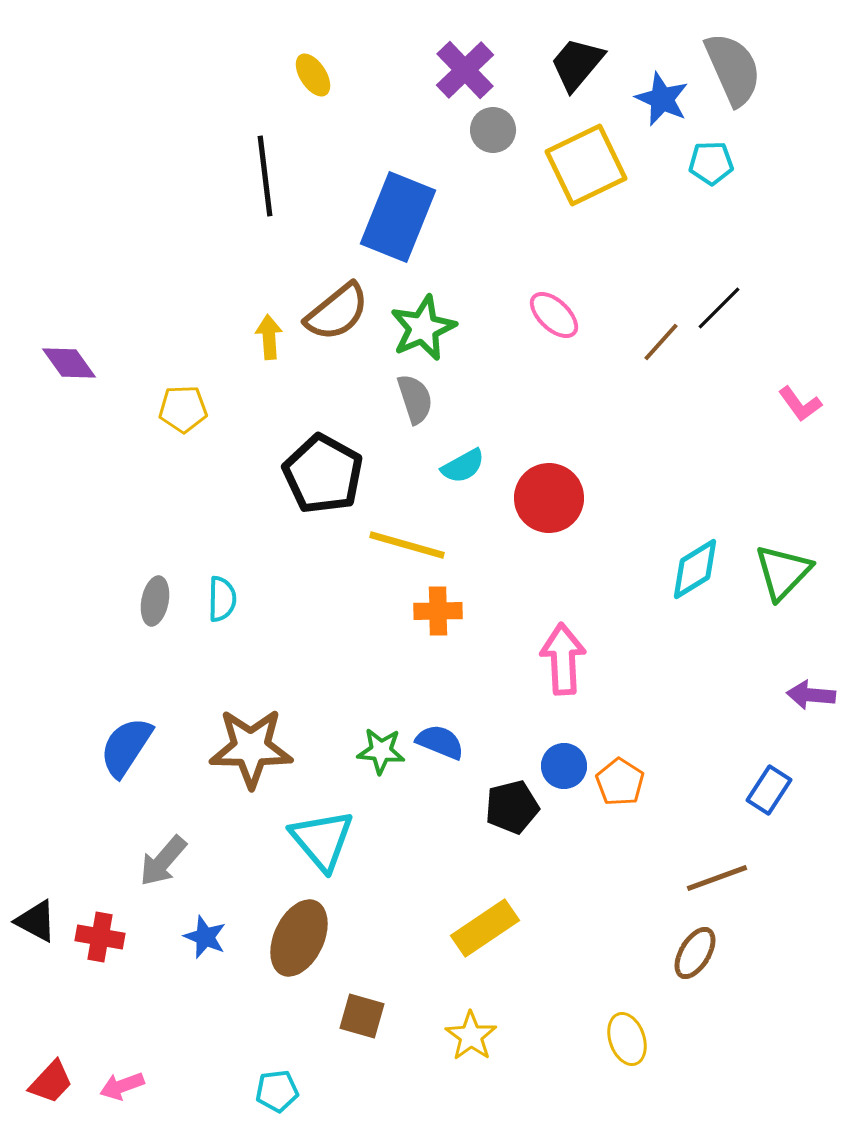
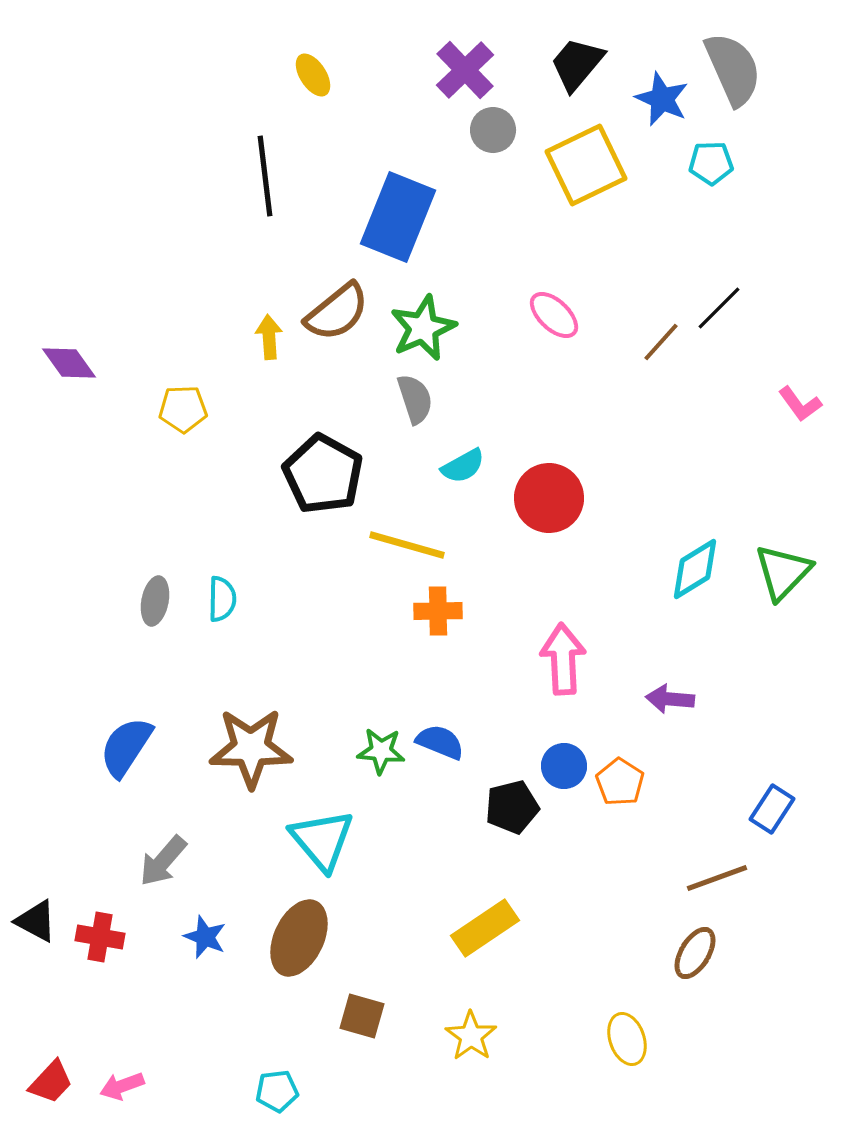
purple arrow at (811, 695): moved 141 px left, 4 px down
blue rectangle at (769, 790): moved 3 px right, 19 px down
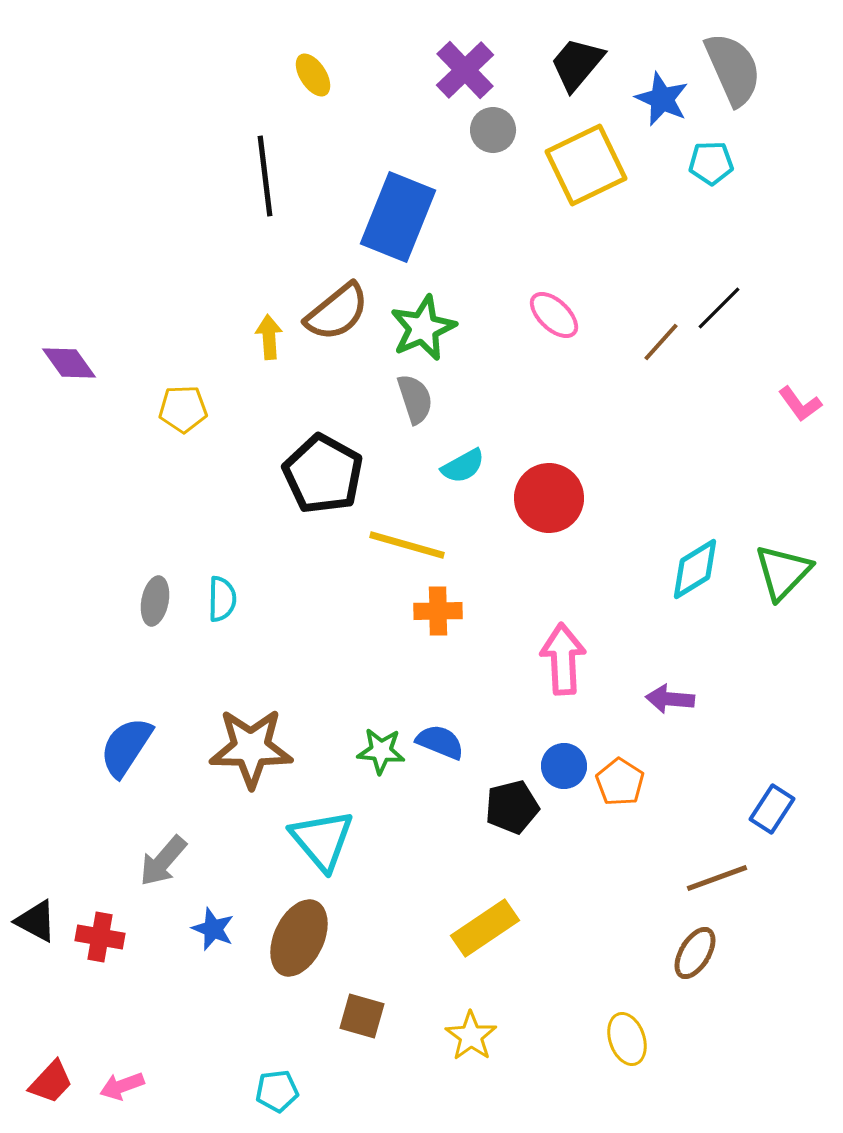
blue star at (205, 937): moved 8 px right, 8 px up
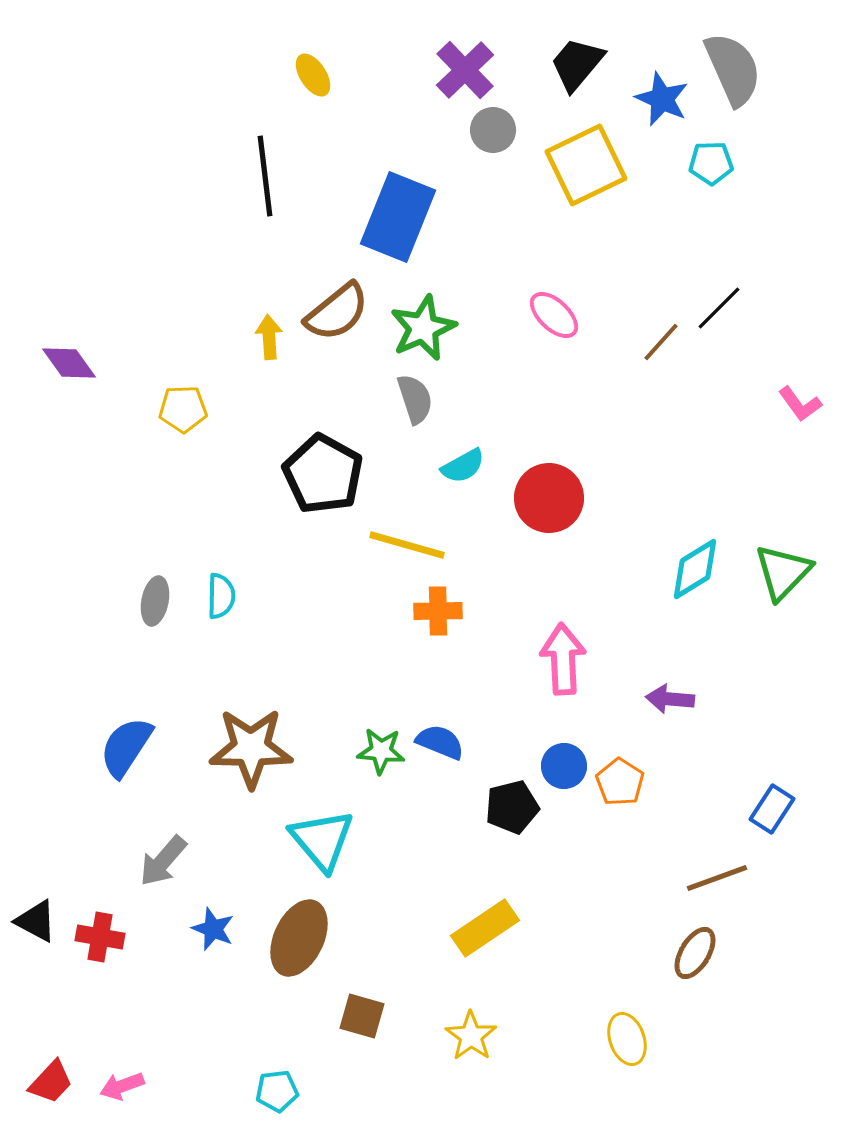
cyan semicircle at (222, 599): moved 1 px left, 3 px up
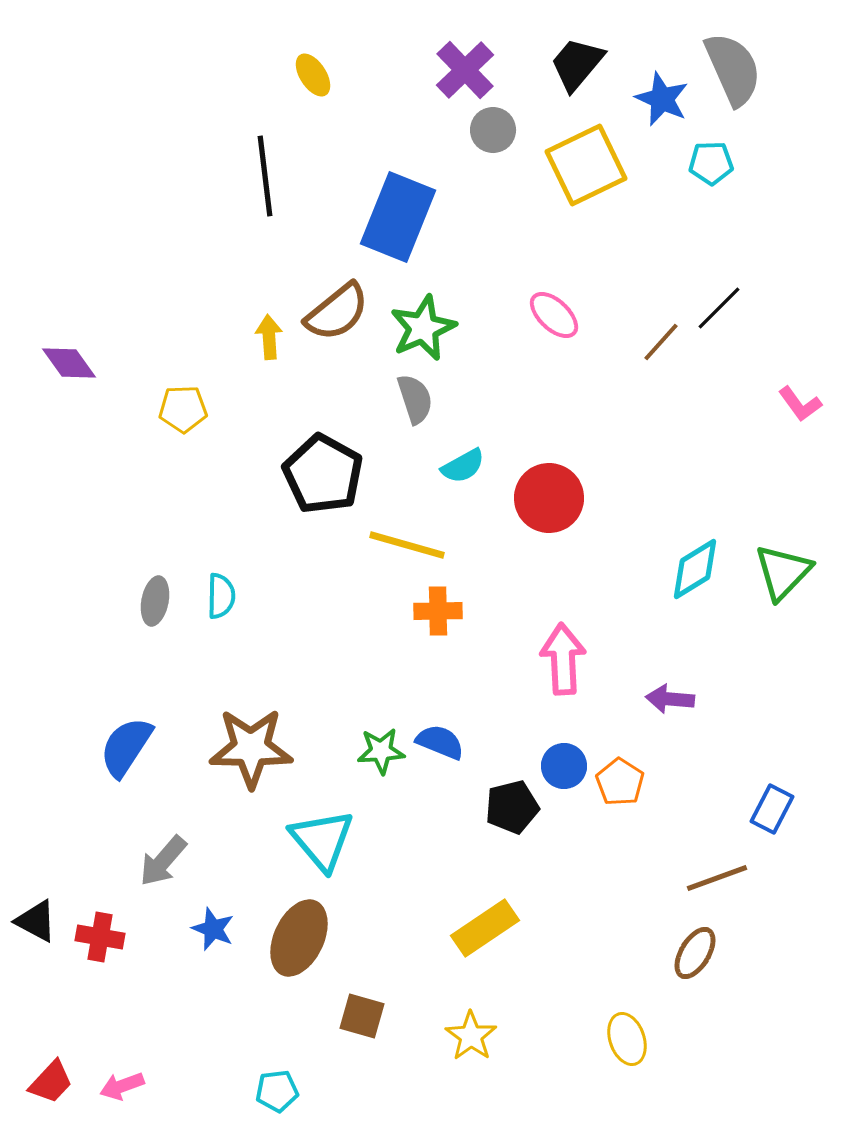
green star at (381, 751): rotated 9 degrees counterclockwise
blue rectangle at (772, 809): rotated 6 degrees counterclockwise
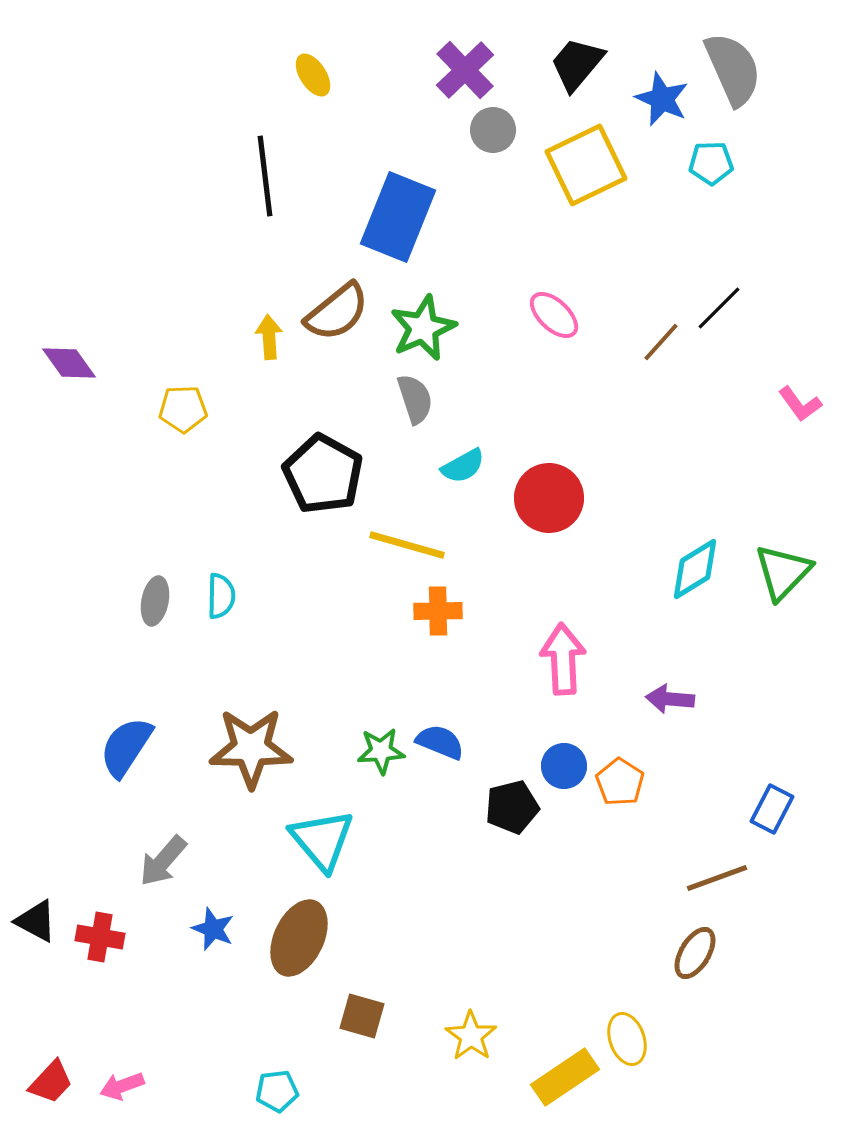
yellow rectangle at (485, 928): moved 80 px right, 149 px down
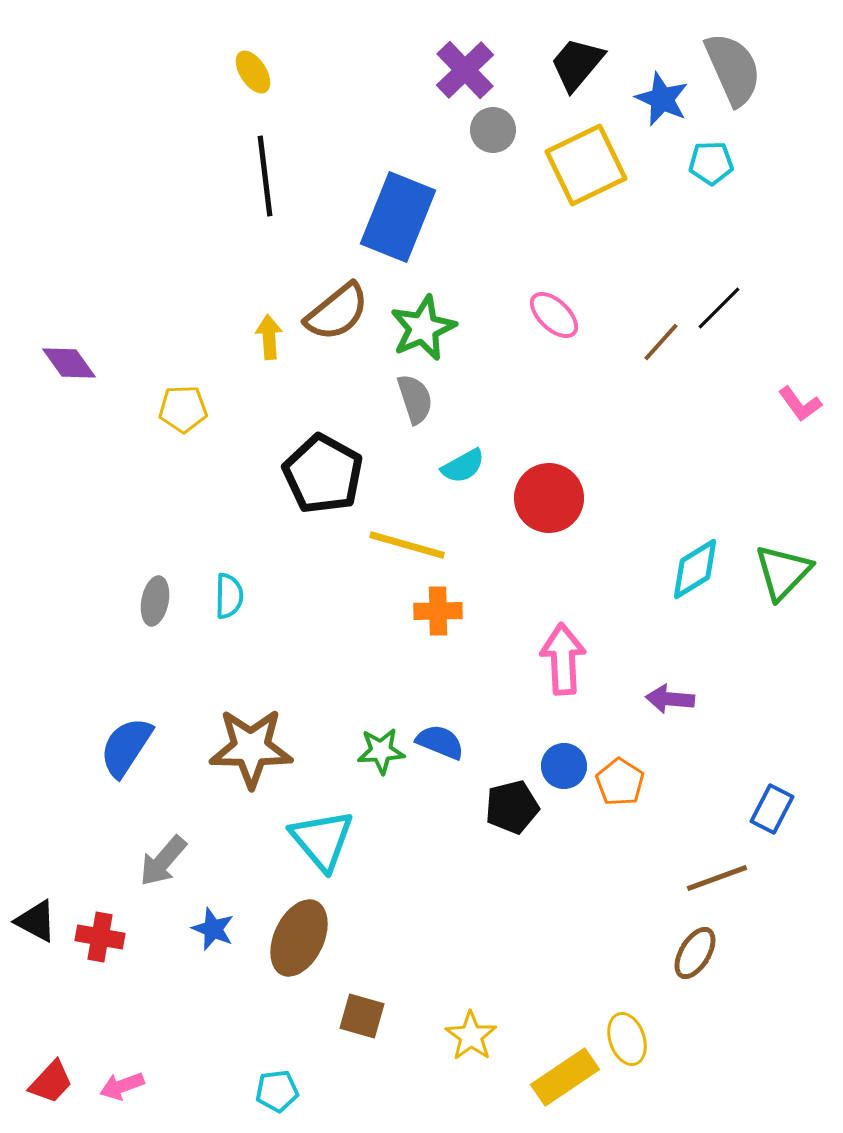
yellow ellipse at (313, 75): moved 60 px left, 3 px up
cyan semicircle at (221, 596): moved 8 px right
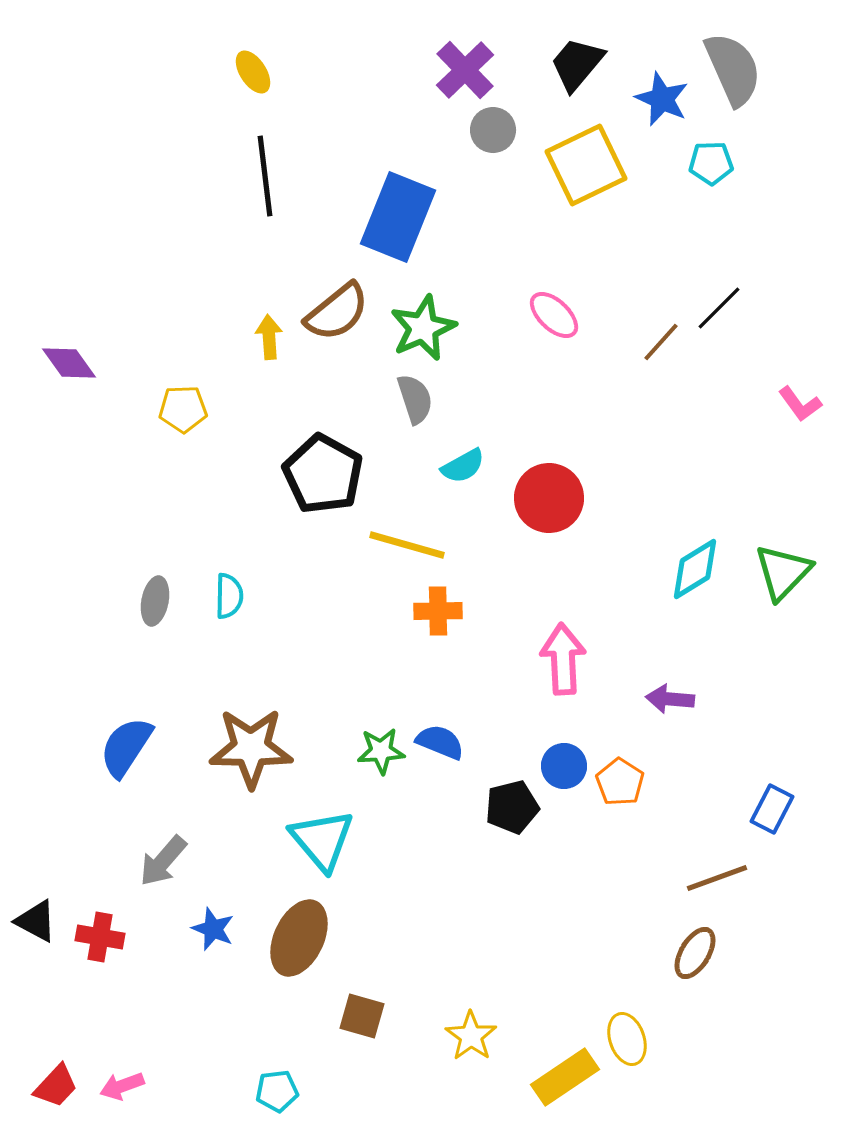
red trapezoid at (51, 1082): moved 5 px right, 4 px down
